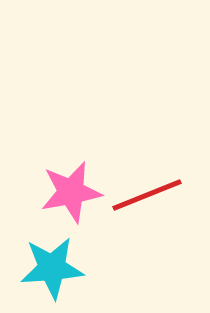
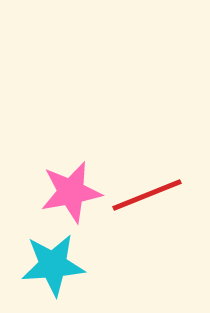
cyan star: moved 1 px right, 3 px up
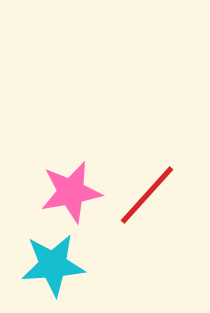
red line: rotated 26 degrees counterclockwise
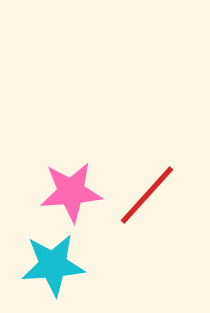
pink star: rotated 6 degrees clockwise
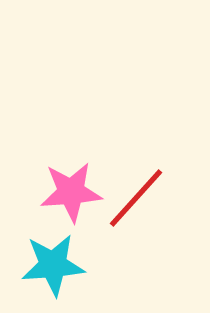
red line: moved 11 px left, 3 px down
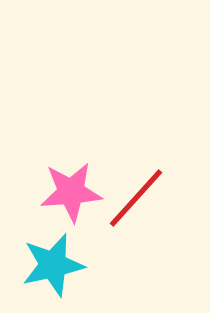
cyan star: rotated 8 degrees counterclockwise
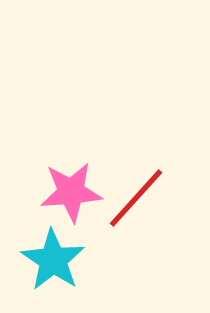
cyan star: moved 5 px up; rotated 26 degrees counterclockwise
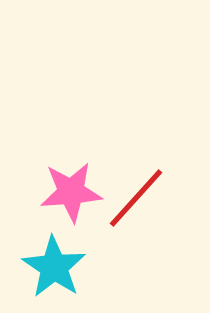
cyan star: moved 1 px right, 7 px down
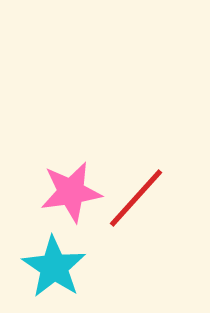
pink star: rotated 4 degrees counterclockwise
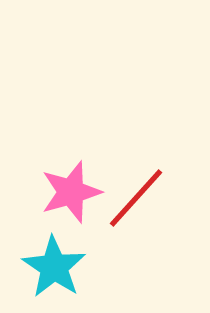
pink star: rotated 8 degrees counterclockwise
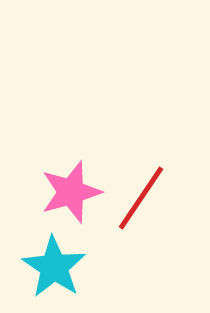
red line: moved 5 px right; rotated 8 degrees counterclockwise
